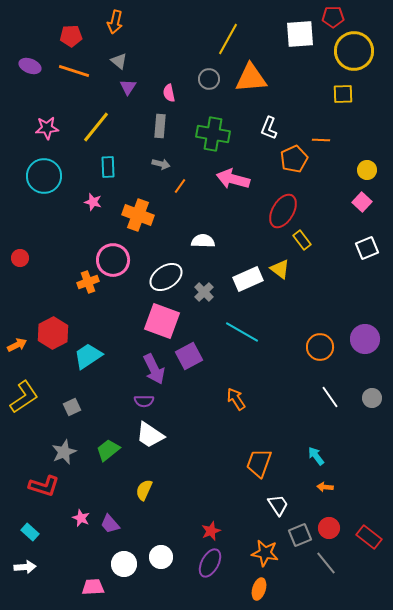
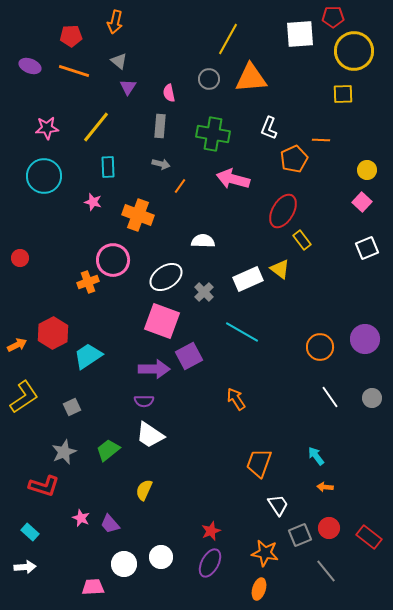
purple arrow at (154, 369): rotated 64 degrees counterclockwise
gray line at (326, 563): moved 8 px down
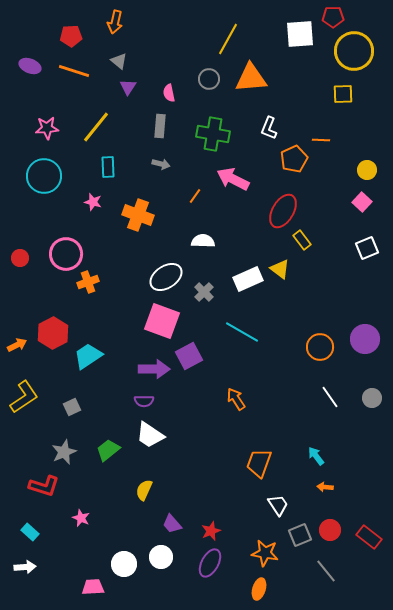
pink arrow at (233, 179): rotated 12 degrees clockwise
orange line at (180, 186): moved 15 px right, 10 px down
pink circle at (113, 260): moved 47 px left, 6 px up
purple trapezoid at (110, 524): moved 62 px right
red circle at (329, 528): moved 1 px right, 2 px down
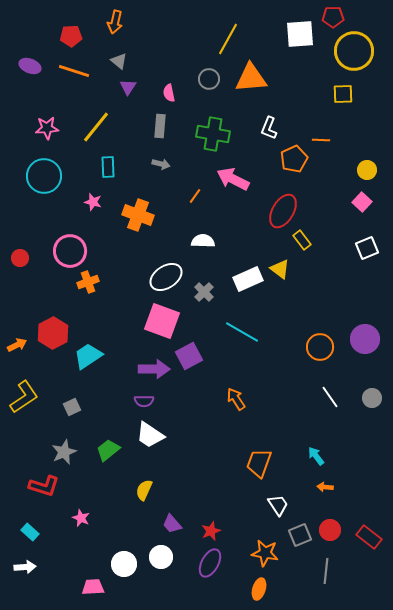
pink circle at (66, 254): moved 4 px right, 3 px up
gray line at (326, 571): rotated 45 degrees clockwise
